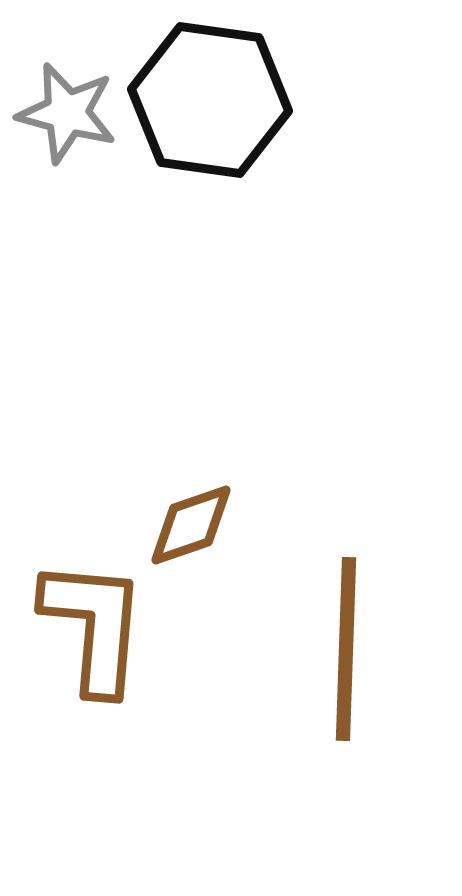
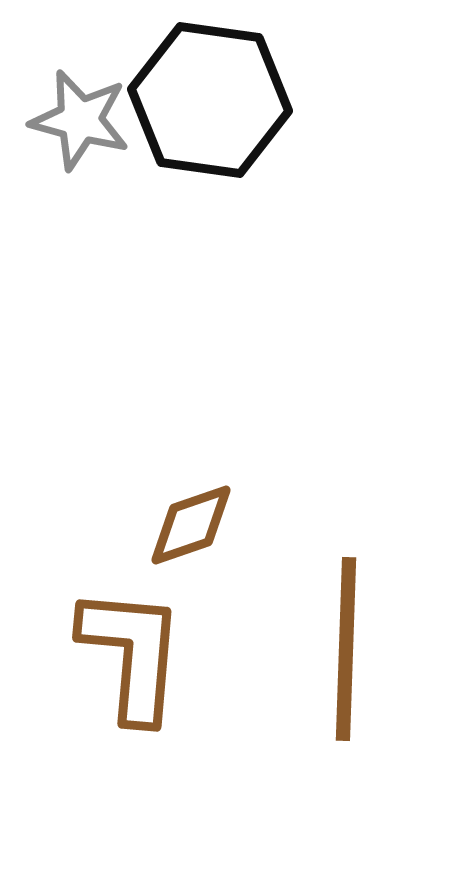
gray star: moved 13 px right, 7 px down
brown L-shape: moved 38 px right, 28 px down
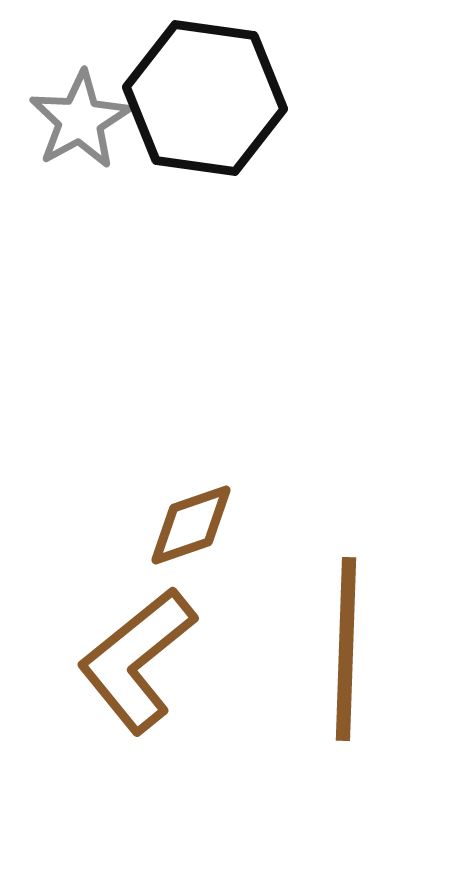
black hexagon: moved 5 px left, 2 px up
gray star: rotated 28 degrees clockwise
brown L-shape: moved 5 px right, 6 px down; rotated 134 degrees counterclockwise
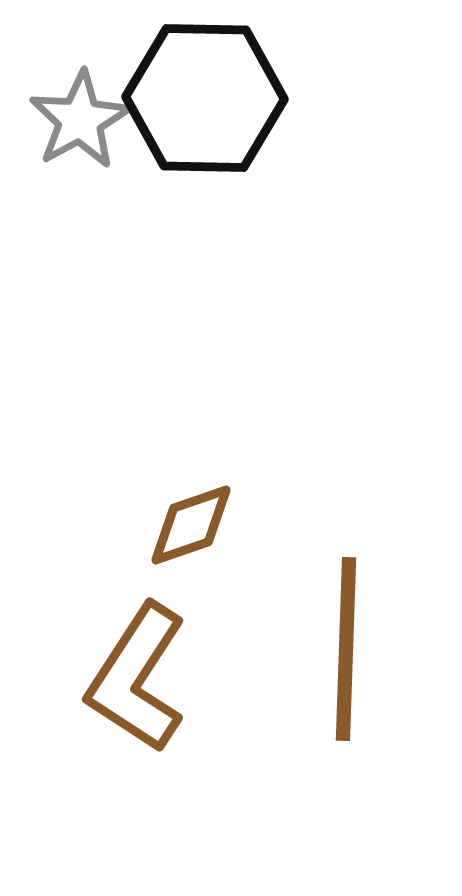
black hexagon: rotated 7 degrees counterclockwise
brown L-shape: moved 18 px down; rotated 18 degrees counterclockwise
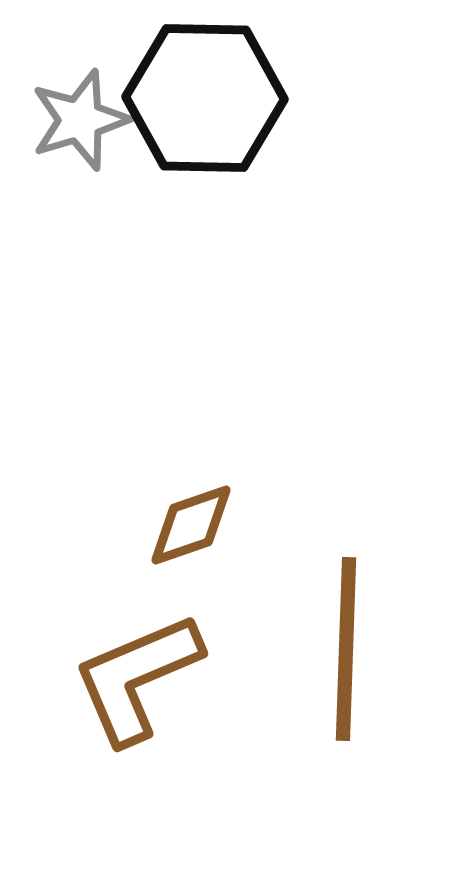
gray star: rotated 12 degrees clockwise
brown L-shape: rotated 34 degrees clockwise
